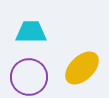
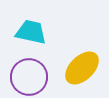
cyan trapezoid: rotated 12 degrees clockwise
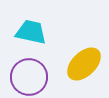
yellow ellipse: moved 2 px right, 4 px up
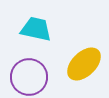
cyan trapezoid: moved 5 px right, 3 px up
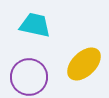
cyan trapezoid: moved 1 px left, 4 px up
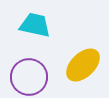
yellow ellipse: moved 1 px left, 1 px down
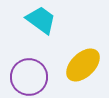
cyan trapezoid: moved 6 px right, 5 px up; rotated 24 degrees clockwise
